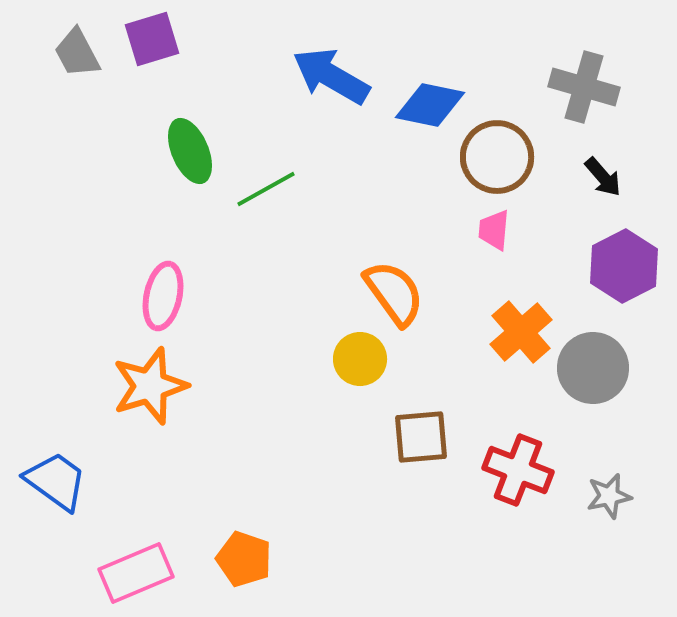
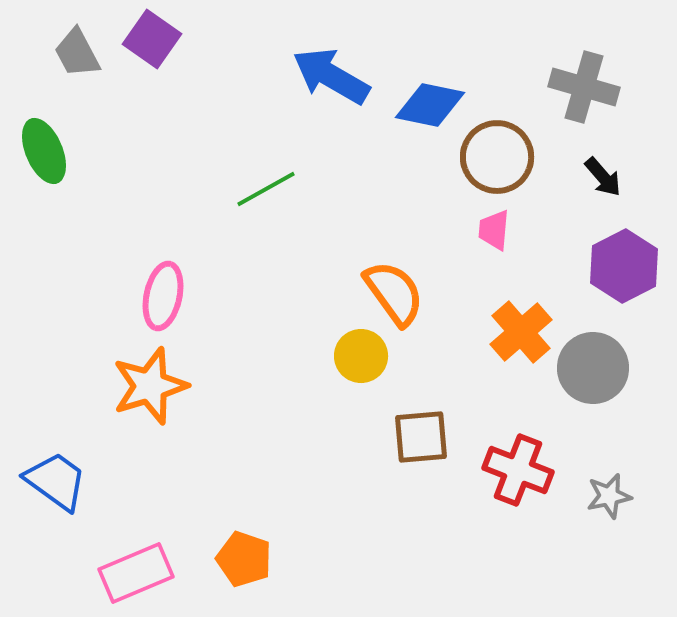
purple square: rotated 38 degrees counterclockwise
green ellipse: moved 146 px left
yellow circle: moved 1 px right, 3 px up
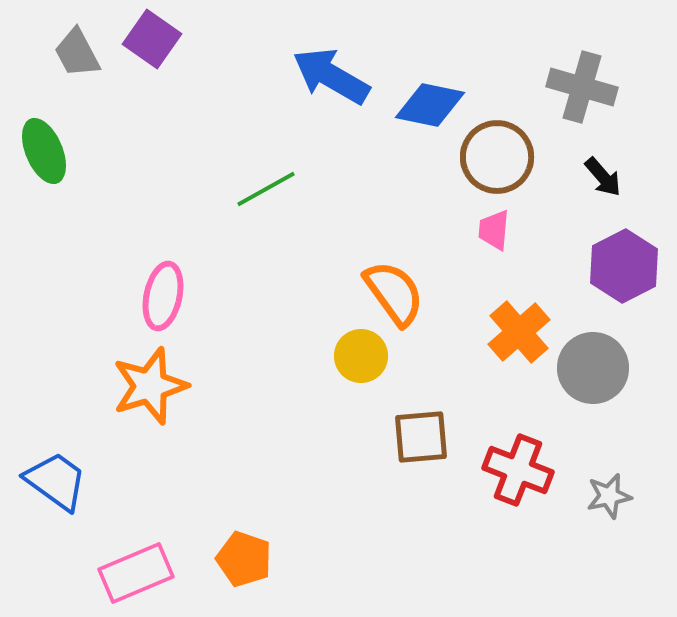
gray cross: moved 2 px left
orange cross: moved 2 px left
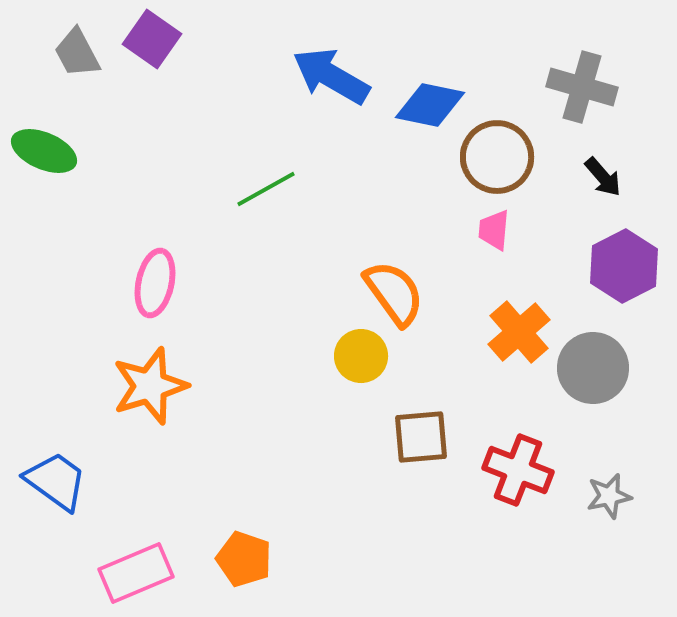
green ellipse: rotated 44 degrees counterclockwise
pink ellipse: moved 8 px left, 13 px up
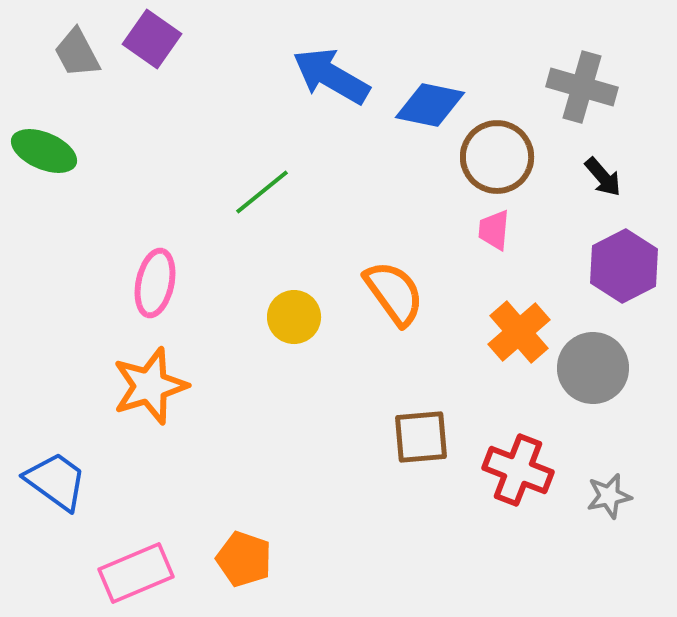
green line: moved 4 px left, 3 px down; rotated 10 degrees counterclockwise
yellow circle: moved 67 px left, 39 px up
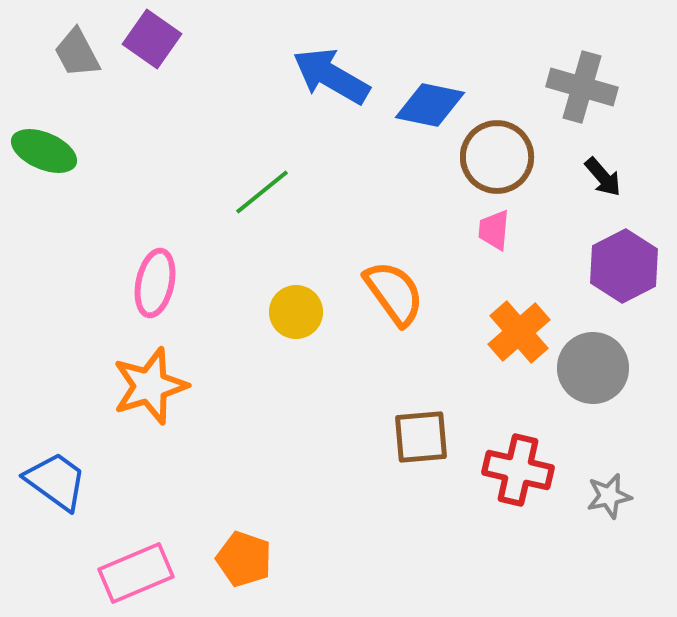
yellow circle: moved 2 px right, 5 px up
red cross: rotated 8 degrees counterclockwise
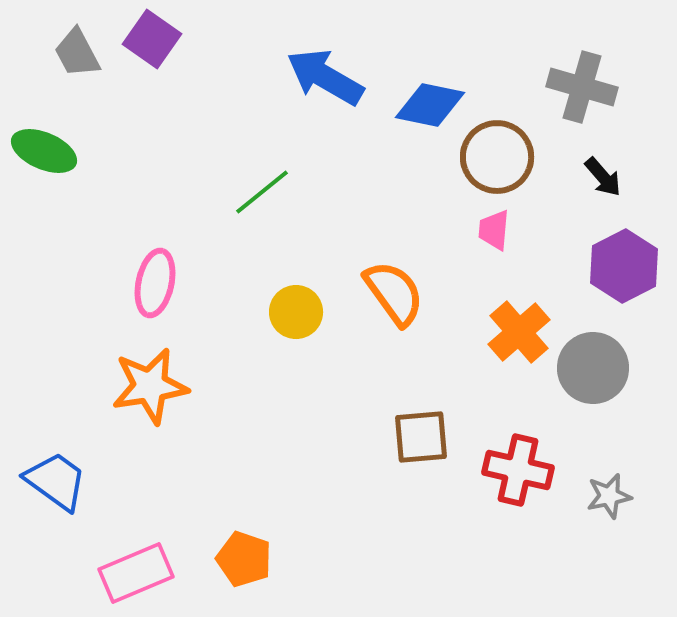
blue arrow: moved 6 px left, 1 px down
orange star: rotated 8 degrees clockwise
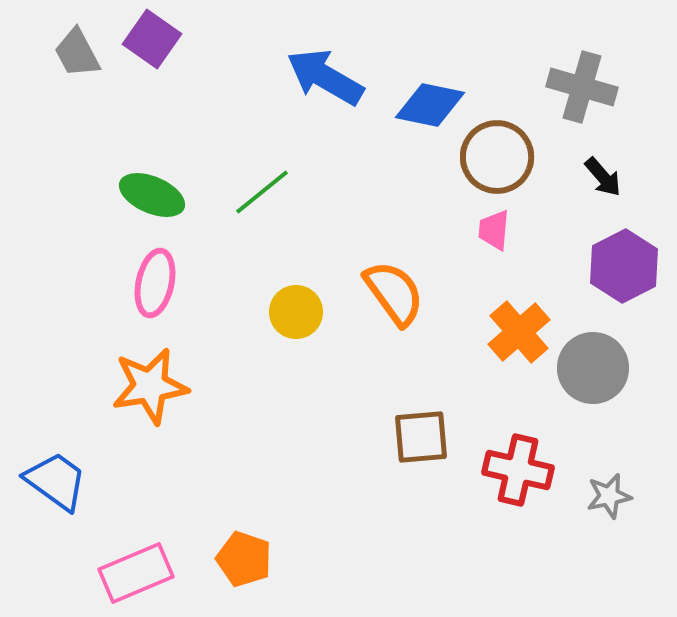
green ellipse: moved 108 px right, 44 px down
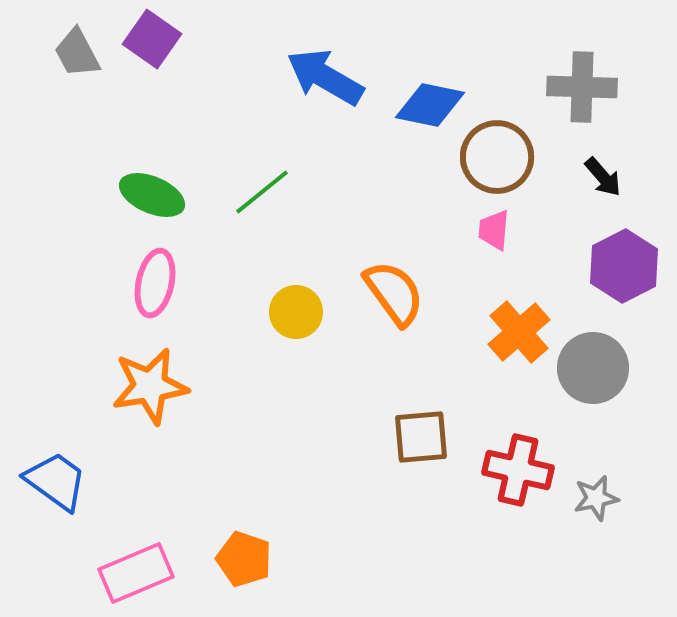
gray cross: rotated 14 degrees counterclockwise
gray star: moved 13 px left, 2 px down
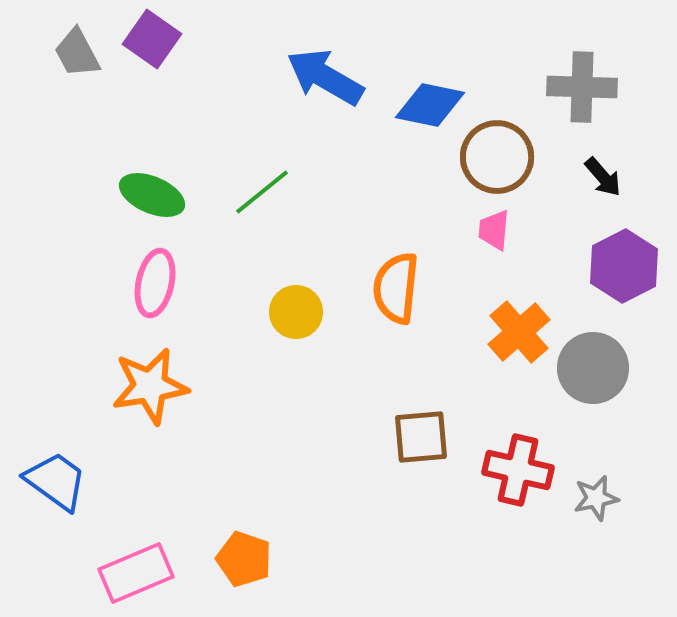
orange semicircle: moved 2 px right, 5 px up; rotated 138 degrees counterclockwise
